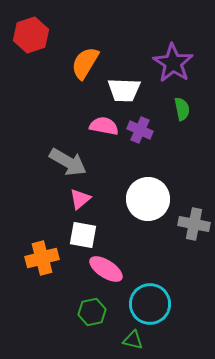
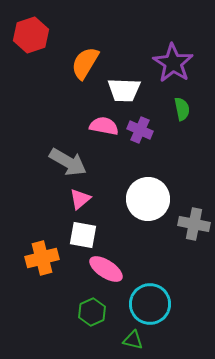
green hexagon: rotated 12 degrees counterclockwise
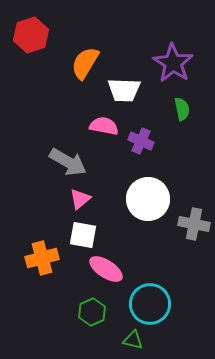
purple cross: moved 1 px right, 11 px down
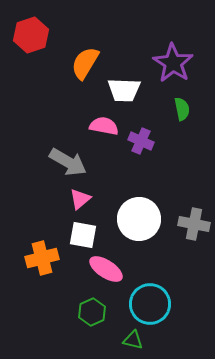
white circle: moved 9 px left, 20 px down
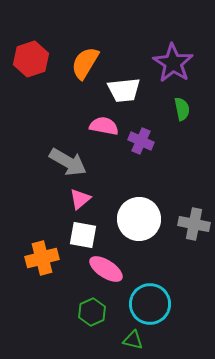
red hexagon: moved 24 px down
white trapezoid: rotated 8 degrees counterclockwise
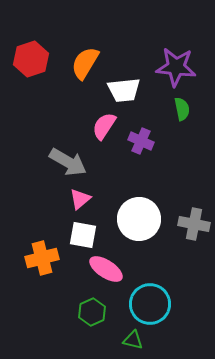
purple star: moved 3 px right, 4 px down; rotated 27 degrees counterclockwise
pink semicircle: rotated 68 degrees counterclockwise
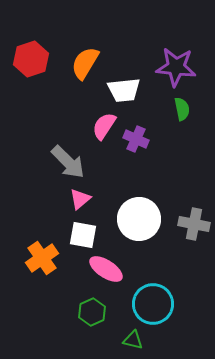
purple cross: moved 5 px left, 2 px up
gray arrow: rotated 15 degrees clockwise
orange cross: rotated 20 degrees counterclockwise
cyan circle: moved 3 px right
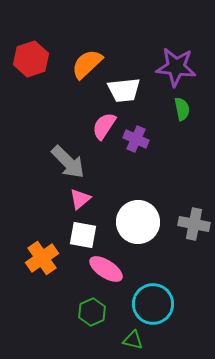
orange semicircle: moved 2 px right, 1 px down; rotated 16 degrees clockwise
white circle: moved 1 px left, 3 px down
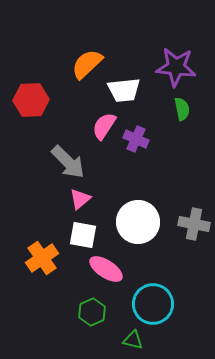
red hexagon: moved 41 px down; rotated 16 degrees clockwise
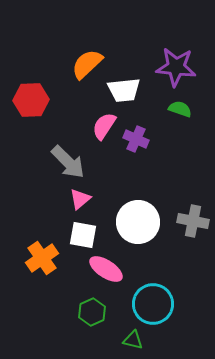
green semicircle: moved 2 px left; rotated 60 degrees counterclockwise
gray cross: moved 1 px left, 3 px up
